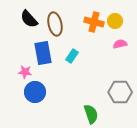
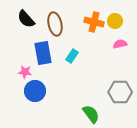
black semicircle: moved 3 px left
blue circle: moved 1 px up
green semicircle: rotated 18 degrees counterclockwise
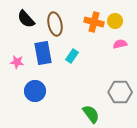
pink star: moved 8 px left, 10 px up
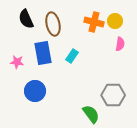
black semicircle: rotated 18 degrees clockwise
brown ellipse: moved 2 px left
pink semicircle: rotated 112 degrees clockwise
gray hexagon: moved 7 px left, 3 px down
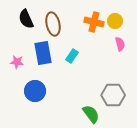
pink semicircle: rotated 24 degrees counterclockwise
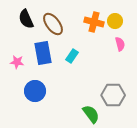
brown ellipse: rotated 25 degrees counterclockwise
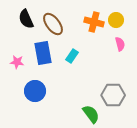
yellow circle: moved 1 px right, 1 px up
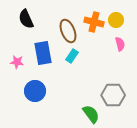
brown ellipse: moved 15 px right, 7 px down; rotated 15 degrees clockwise
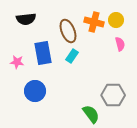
black semicircle: rotated 72 degrees counterclockwise
